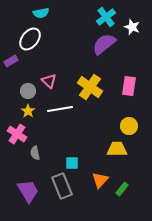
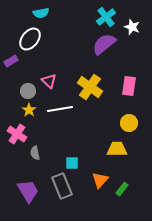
yellow star: moved 1 px right, 1 px up
yellow circle: moved 3 px up
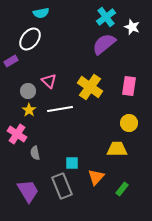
orange triangle: moved 4 px left, 3 px up
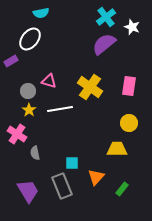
pink triangle: rotated 28 degrees counterclockwise
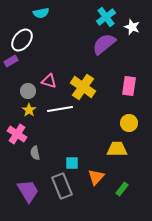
white ellipse: moved 8 px left, 1 px down
yellow cross: moved 7 px left
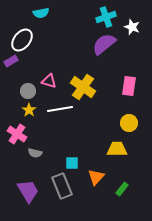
cyan cross: rotated 18 degrees clockwise
gray semicircle: rotated 64 degrees counterclockwise
